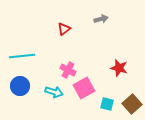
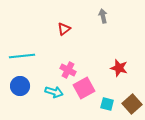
gray arrow: moved 2 px right, 3 px up; rotated 88 degrees counterclockwise
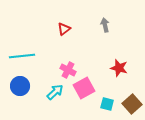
gray arrow: moved 2 px right, 9 px down
cyan arrow: moved 1 px right; rotated 60 degrees counterclockwise
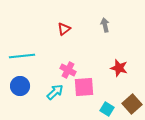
pink square: moved 1 px up; rotated 25 degrees clockwise
cyan square: moved 5 px down; rotated 16 degrees clockwise
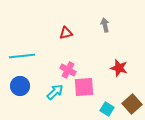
red triangle: moved 2 px right, 4 px down; rotated 24 degrees clockwise
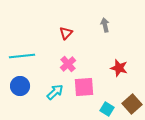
red triangle: rotated 32 degrees counterclockwise
pink cross: moved 6 px up; rotated 21 degrees clockwise
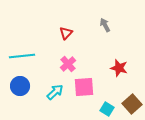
gray arrow: rotated 16 degrees counterclockwise
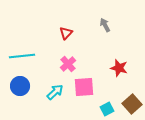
cyan square: rotated 32 degrees clockwise
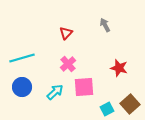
cyan line: moved 2 px down; rotated 10 degrees counterclockwise
blue circle: moved 2 px right, 1 px down
brown square: moved 2 px left
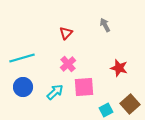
blue circle: moved 1 px right
cyan square: moved 1 px left, 1 px down
